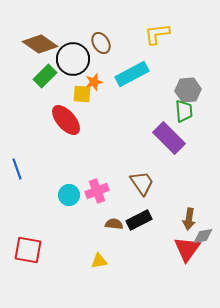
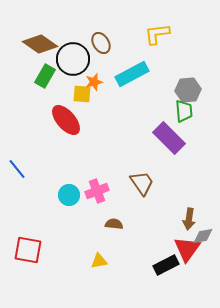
green rectangle: rotated 15 degrees counterclockwise
blue line: rotated 20 degrees counterclockwise
black rectangle: moved 27 px right, 45 px down
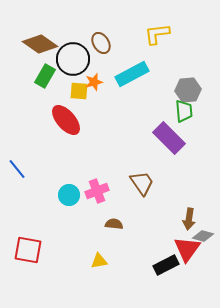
yellow square: moved 3 px left, 3 px up
gray diamond: rotated 25 degrees clockwise
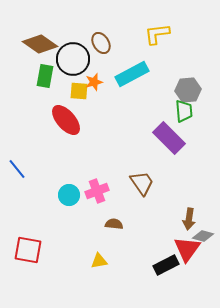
green rectangle: rotated 20 degrees counterclockwise
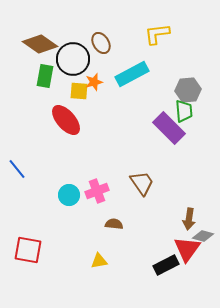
purple rectangle: moved 10 px up
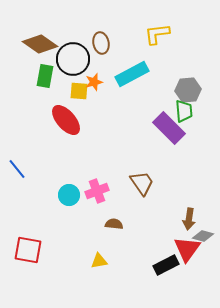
brown ellipse: rotated 20 degrees clockwise
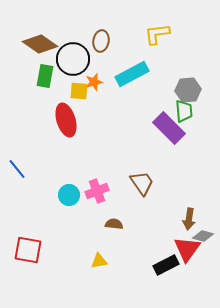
brown ellipse: moved 2 px up; rotated 20 degrees clockwise
red ellipse: rotated 24 degrees clockwise
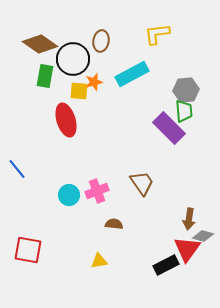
gray hexagon: moved 2 px left
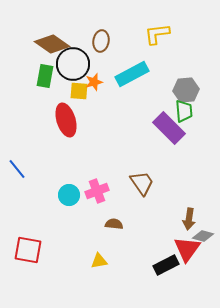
brown diamond: moved 12 px right
black circle: moved 5 px down
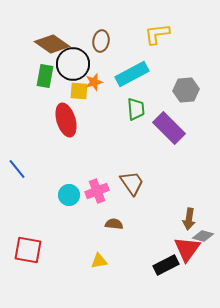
green trapezoid: moved 48 px left, 2 px up
brown trapezoid: moved 10 px left
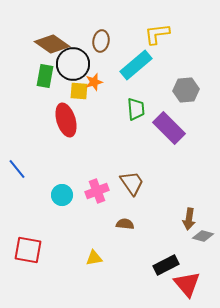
cyan rectangle: moved 4 px right, 9 px up; rotated 12 degrees counterclockwise
cyan circle: moved 7 px left
brown semicircle: moved 11 px right
red triangle: moved 35 px down; rotated 16 degrees counterclockwise
yellow triangle: moved 5 px left, 3 px up
